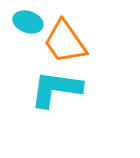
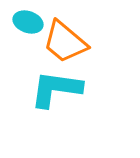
orange trapezoid: rotated 15 degrees counterclockwise
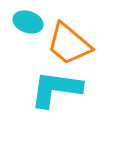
orange trapezoid: moved 4 px right, 2 px down
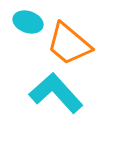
cyan L-shape: moved 4 px down; rotated 40 degrees clockwise
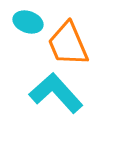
orange trapezoid: moved 1 px left; rotated 27 degrees clockwise
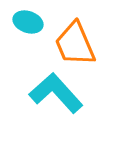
orange trapezoid: moved 7 px right
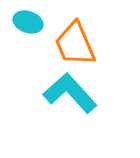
cyan L-shape: moved 14 px right
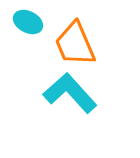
cyan ellipse: rotated 8 degrees clockwise
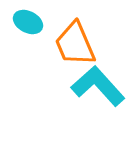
cyan L-shape: moved 28 px right, 7 px up
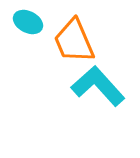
orange trapezoid: moved 1 px left, 3 px up
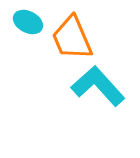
orange trapezoid: moved 2 px left, 3 px up
